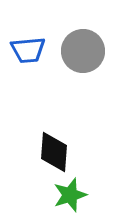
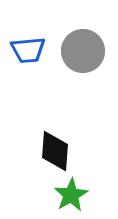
black diamond: moved 1 px right, 1 px up
green star: moved 1 px right; rotated 12 degrees counterclockwise
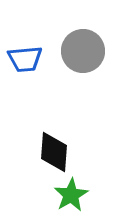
blue trapezoid: moved 3 px left, 9 px down
black diamond: moved 1 px left, 1 px down
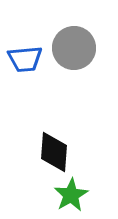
gray circle: moved 9 px left, 3 px up
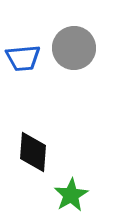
blue trapezoid: moved 2 px left, 1 px up
black diamond: moved 21 px left
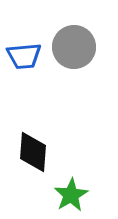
gray circle: moved 1 px up
blue trapezoid: moved 1 px right, 2 px up
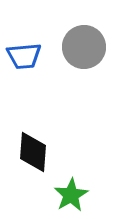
gray circle: moved 10 px right
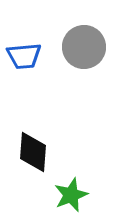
green star: rotated 8 degrees clockwise
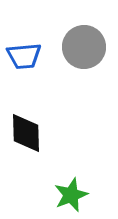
black diamond: moved 7 px left, 19 px up; rotated 6 degrees counterclockwise
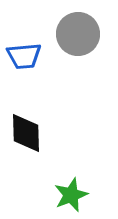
gray circle: moved 6 px left, 13 px up
